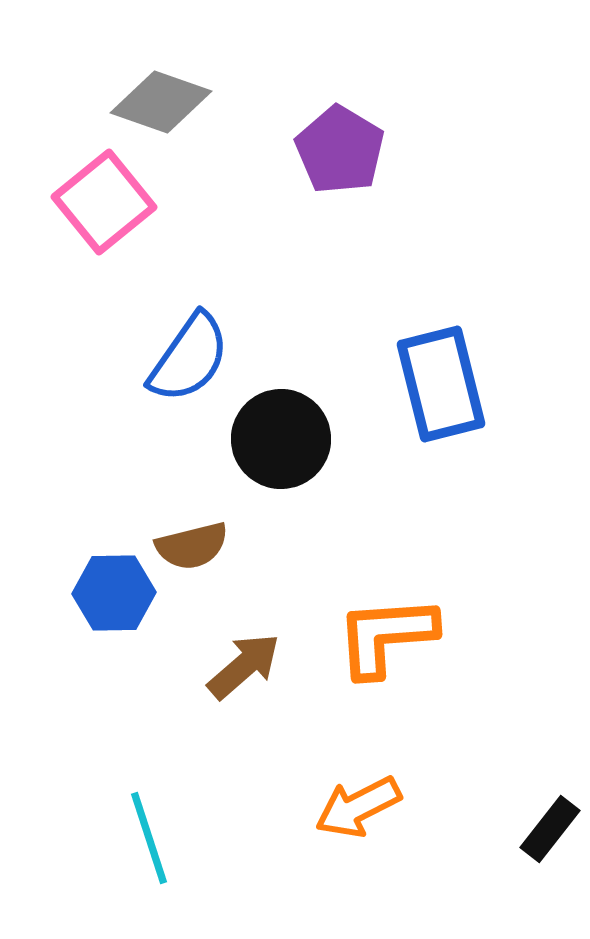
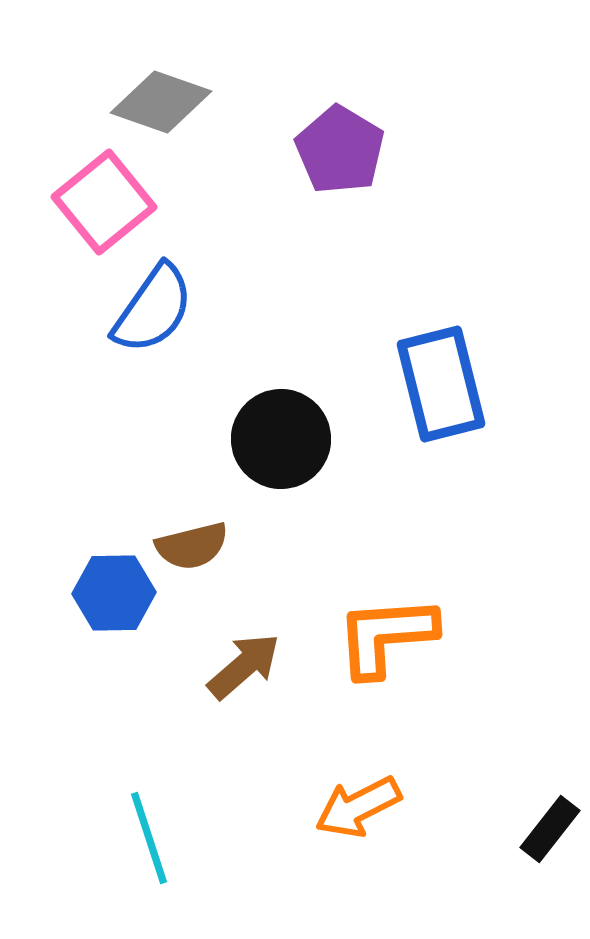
blue semicircle: moved 36 px left, 49 px up
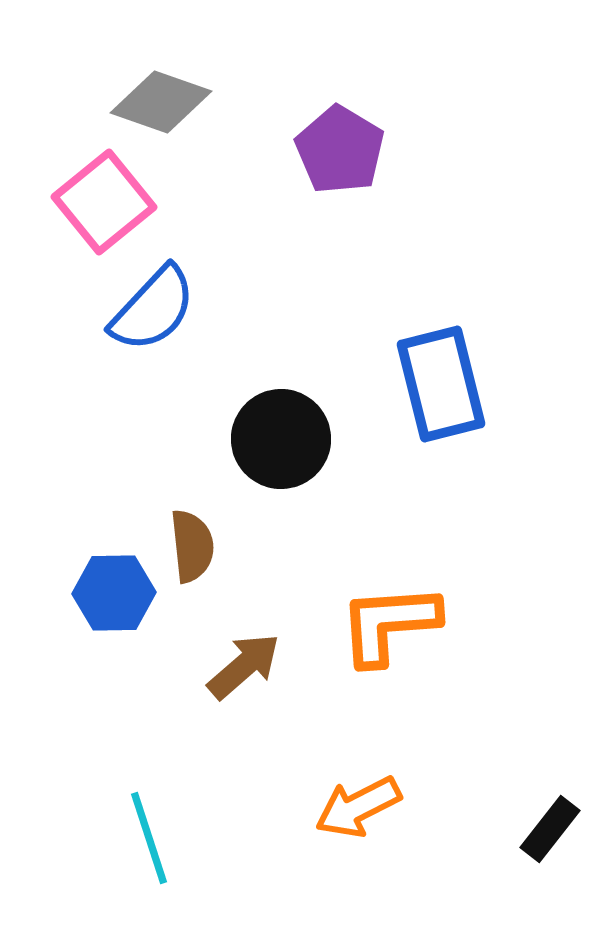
blue semicircle: rotated 8 degrees clockwise
brown semicircle: rotated 82 degrees counterclockwise
orange L-shape: moved 3 px right, 12 px up
